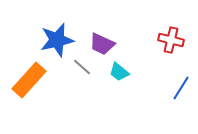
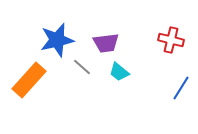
purple trapezoid: moved 4 px right, 1 px up; rotated 32 degrees counterclockwise
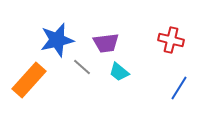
blue line: moved 2 px left
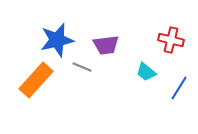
purple trapezoid: moved 2 px down
gray line: rotated 18 degrees counterclockwise
cyan trapezoid: moved 27 px right
orange rectangle: moved 7 px right
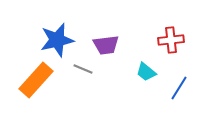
red cross: rotated 20 degrees counterclockwise
gray line: moved 1 px right, 2 px down
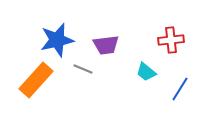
blue line: moved 1 px right, 1 px down
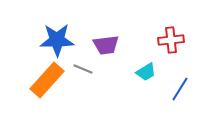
blue star: rotated 12 degrees clockwise
cyan trapezoid: rotated 70 degrees counterclockwise
orange rectangle: moved 11 px right
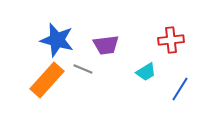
blue star: rotated 16 degrees clockwise
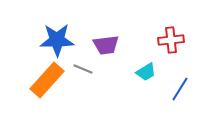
blue star: rotated 16 degrees counterclockwise
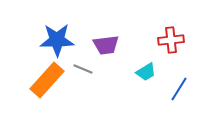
blue line: moved 1 px left
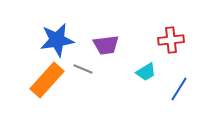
blue star: rotated 8 degrees counterclockwise
